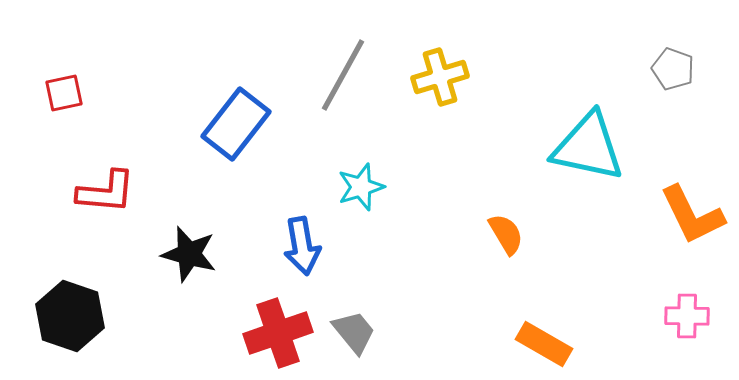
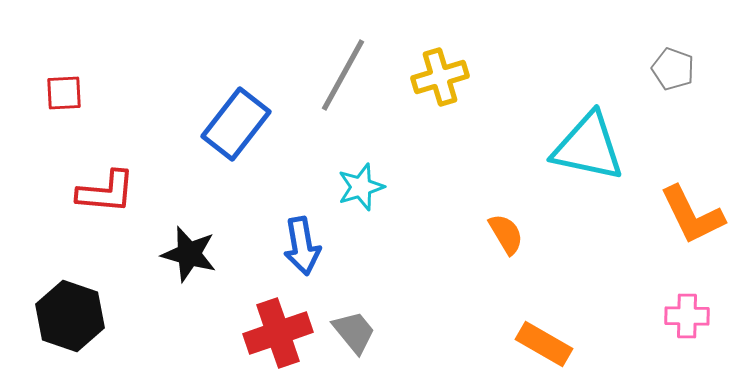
red square: rotated 9 degrees clockwise
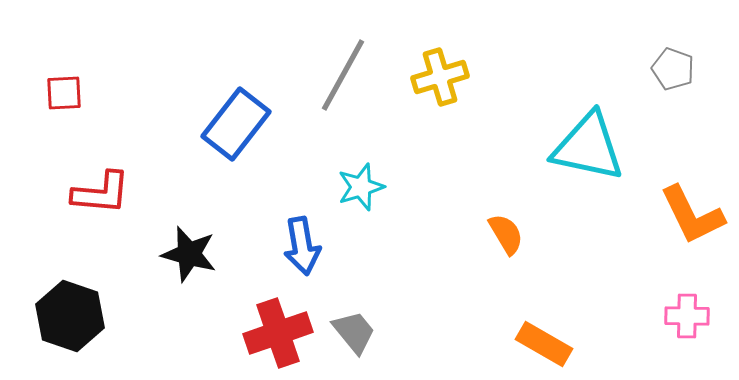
red L-shape: moved 5 px left, 1 px down
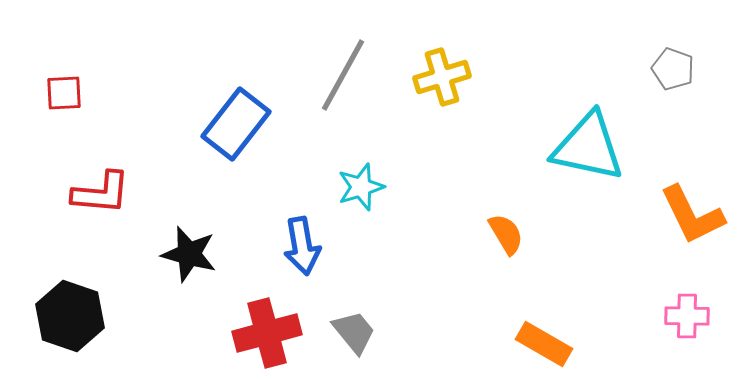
yellow cross: moved 2 px right
red cross: moved 11 px left; rotated 4 degrees clockwise
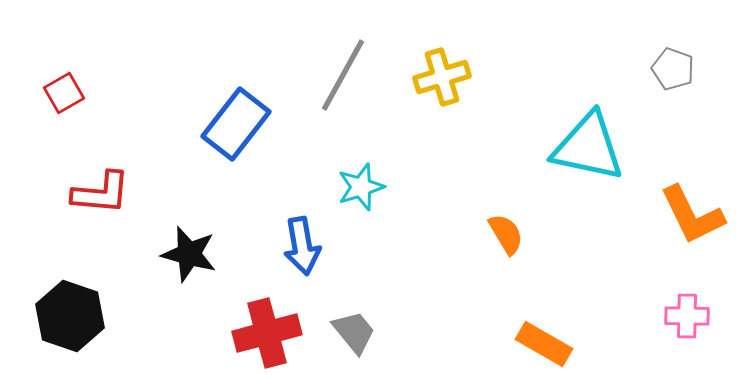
red square: rotated 27 degrees counterclockwise
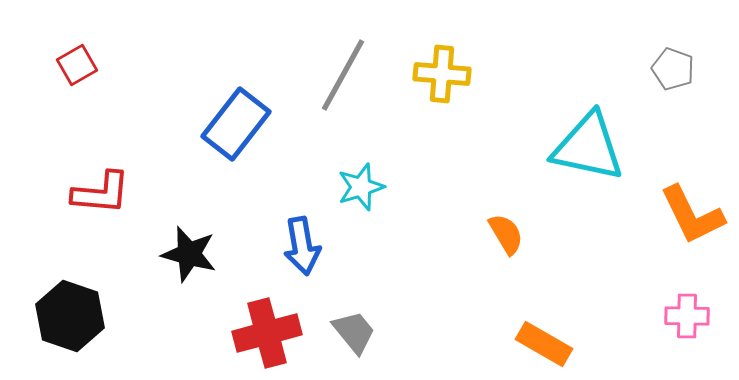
yellow cross: moved 3 px up; rotated 22 degrees clockwise
red square: moved 13 px right, 28 px up
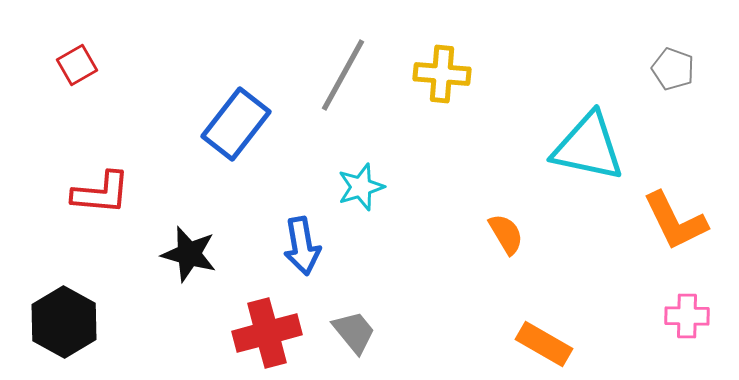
orange L-shape: moved 17 px left, 6 px down
black hexagon: moved 6 px left, 6 px down; rotated 10 degrees clockwise
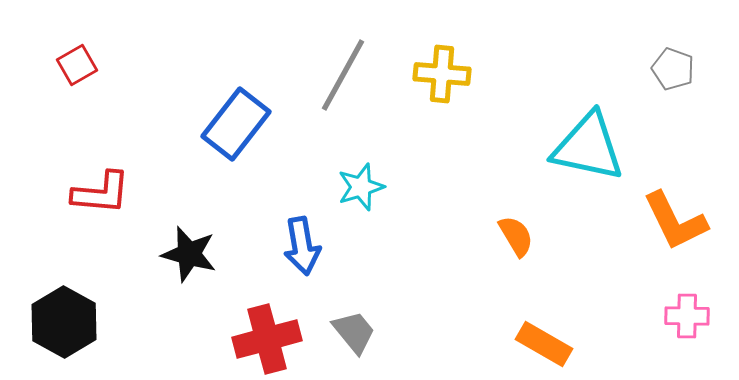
orange semicircle: moved 10 px right, 2 px down
red cross: moved 6 px down
